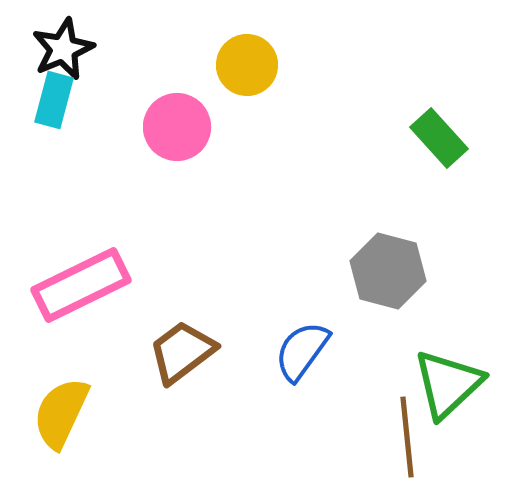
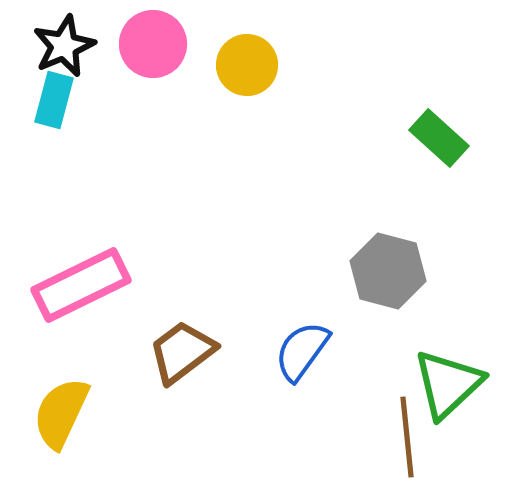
black star: moved 1 px right, 3 px up
pink circle: moved 24 px left, 83 px up
green rectangle: rotated 6 degrees counterclockwise
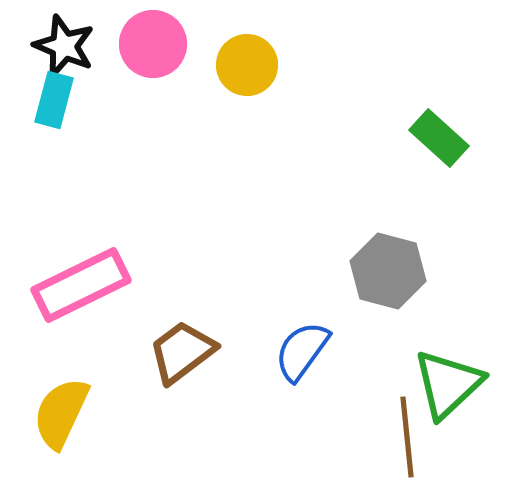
black star: rotated 26 degrees counterclockwise
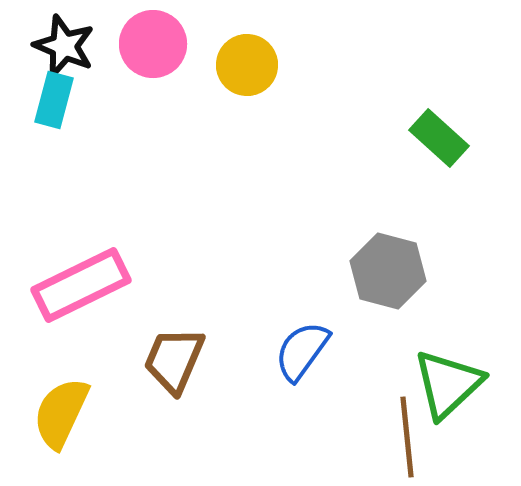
brown trapezoid: moved 8 px left, 8 px down; rotated 30 degrees counterclockwise
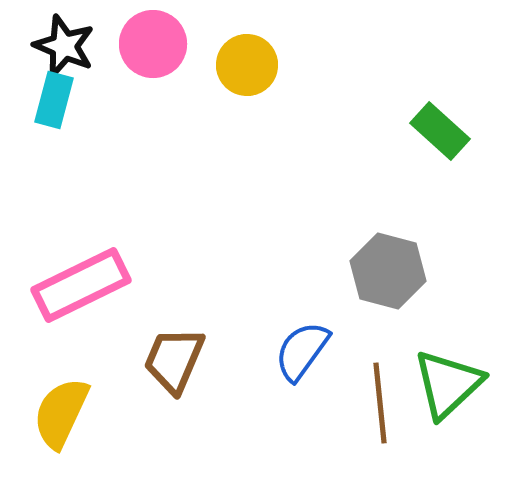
green rectangle: moved 1 px right, 7 px up
brown line: moved 27 px left, 34 px up
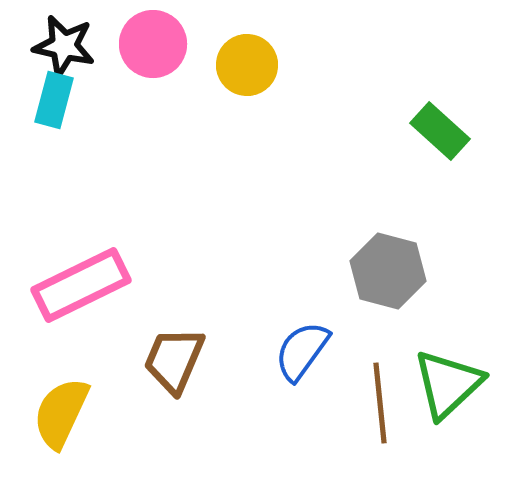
black star: rotated 10 degrees counterclockwise
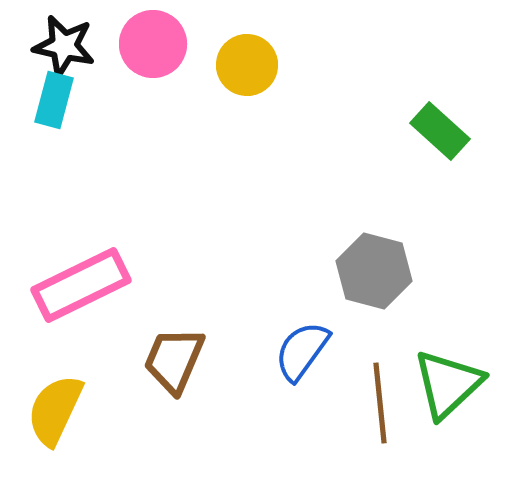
gray hexagon: moved 14 px left
yellow semicircle: moved 6 px left, 3 px up
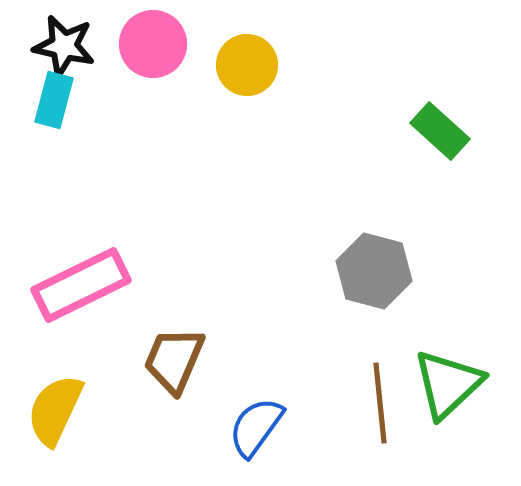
blue semicircle: moved 46 px left, 76 px down
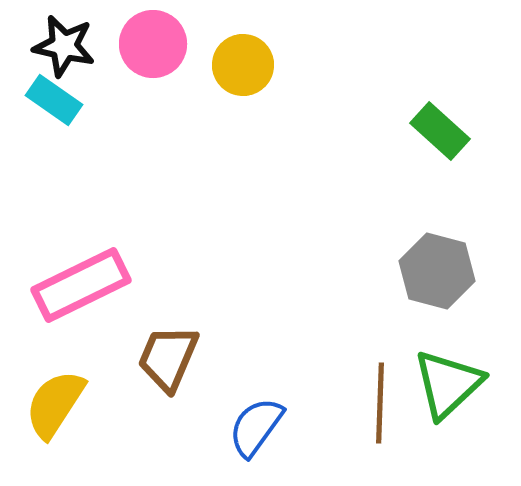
yellow circle: moved 4 px left
cyan rectangle: rotated 70 degrees counterclockwise
gray hexagon: moved 63 px right
brown trapezoid: moved 6 px left, 2 px up
brown line: rotated 8 degrees clockwise
yellow semicircle: moved 6 px up; rotated 8 degrees clockwise
